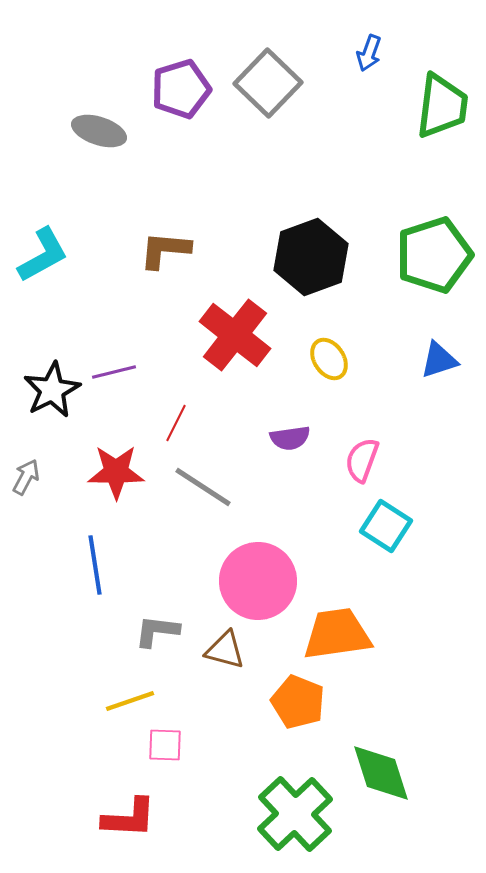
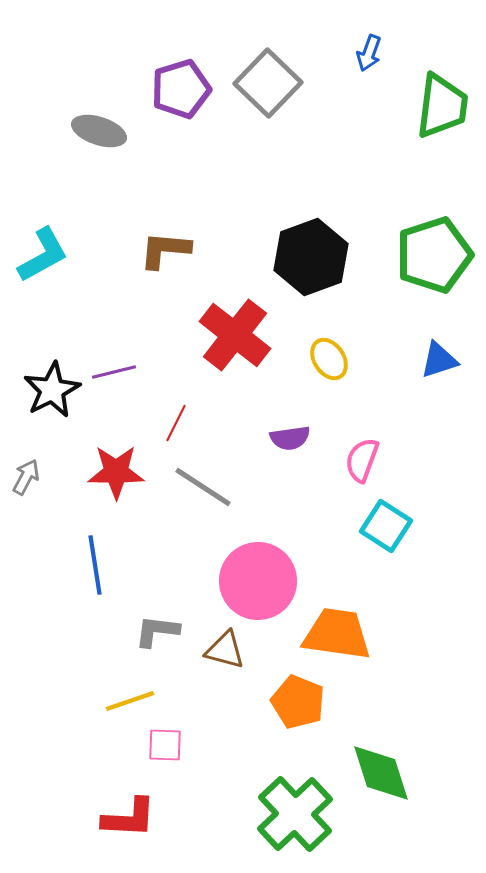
orange trapezoid: rotated 16 degrees clockwise
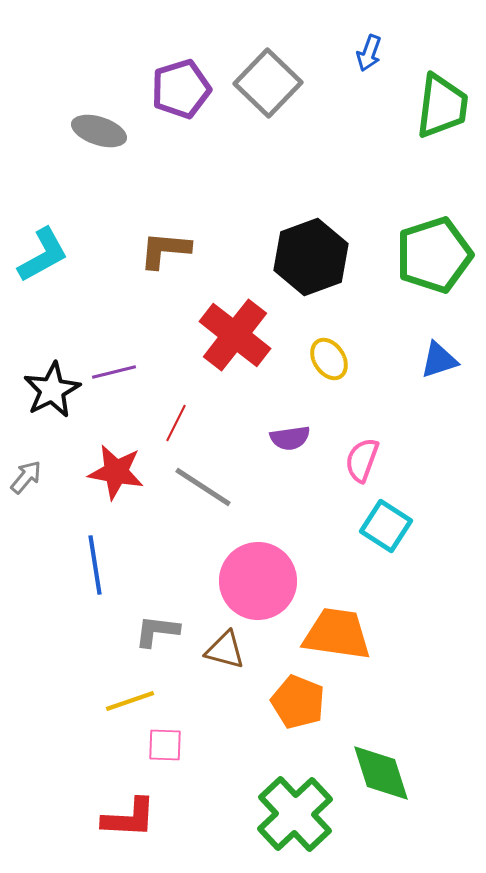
red star: rotated 10 degrees clockwise
gray arrow: rotated 12 degrees clockwise
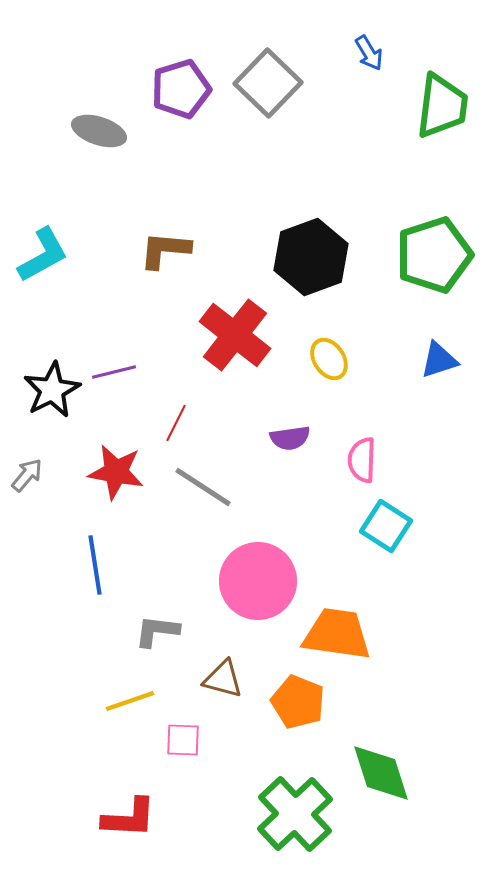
blue arrow: rotated 51 degrees counterclockwise
pink semicircle: rotated 18 degrees counterclockwise
gray arrow: moved 1 px right, 2 px up
brown triangle: moved 2 px left, 29 px down
pink square: moved 18 px right, 5 px up
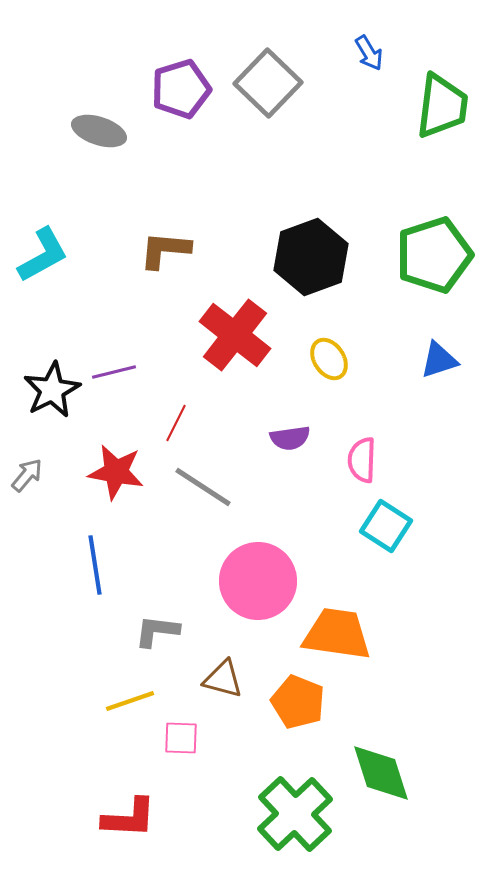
pink square: moved 2 px left, 2 px up
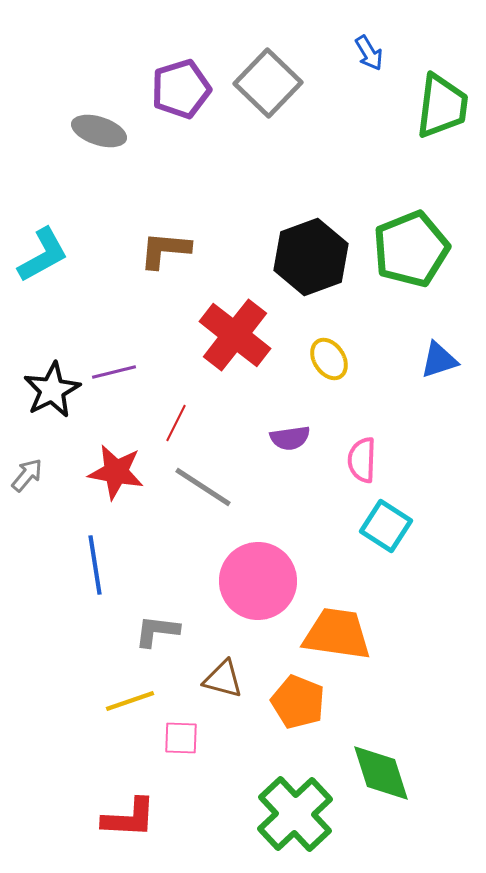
green pentagon: moved 23 px left, 6 px up; rotated 4 degrees counterclockwise
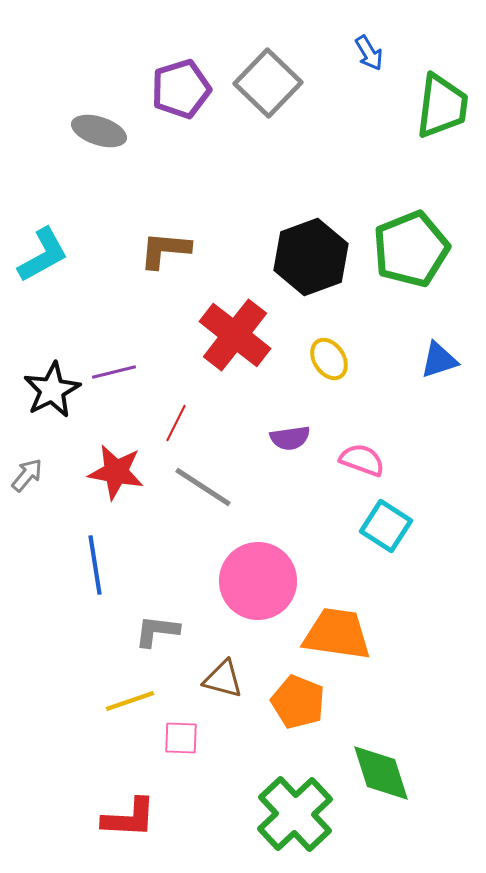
pink semicircle: rotated 108 degrees clockwise
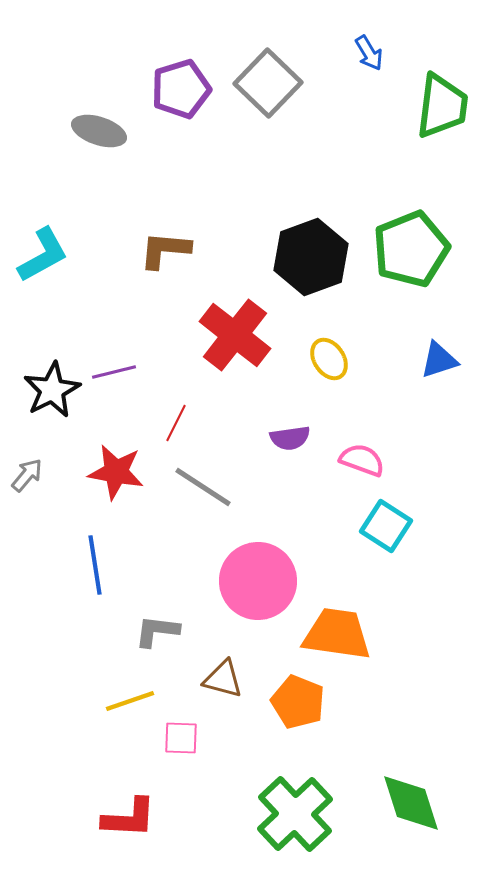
green diamond: moved 30 px right, 30 px down
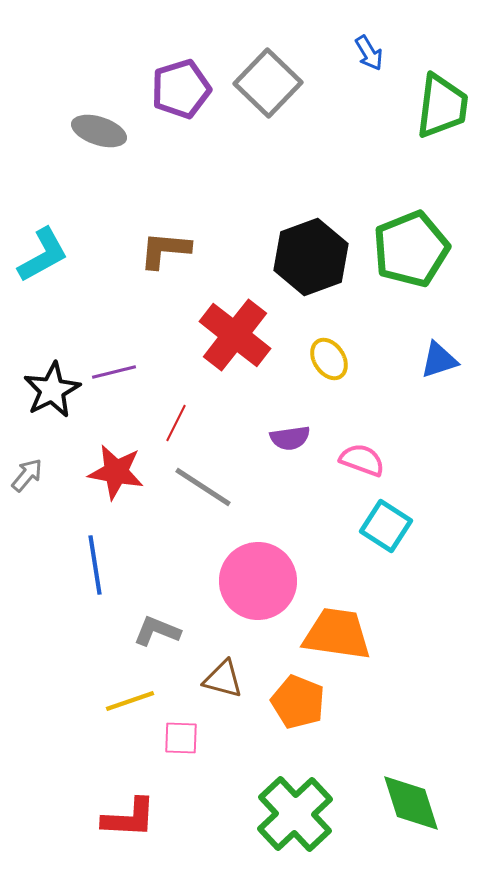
gray L-shape: rotated 15 degrees clockwise
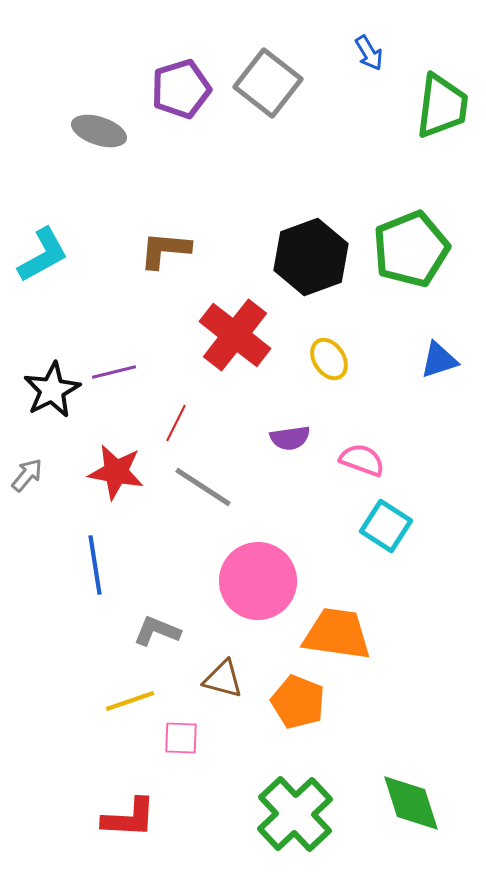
gray square: rotated 6 degrees counterclockwise
